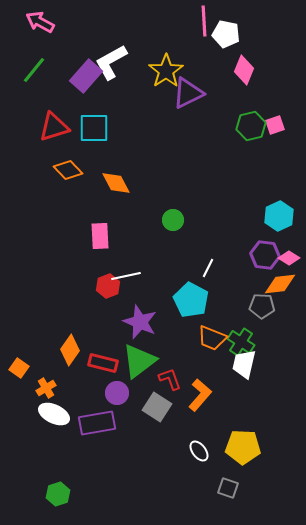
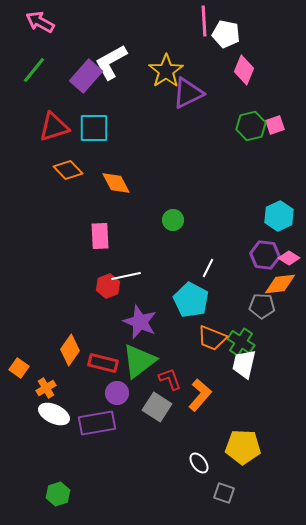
white ellipse at (199, 451): moved 12 px down
gray square at (228, 488): moved 4 px left, 5 px down
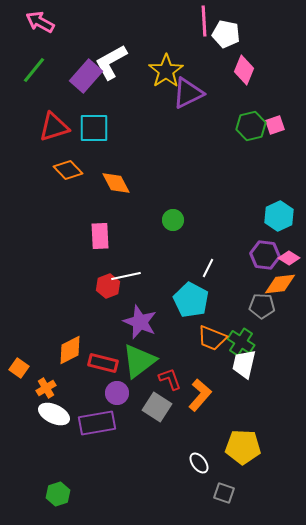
orange diamond at (70, 350): rotated 28 degrees clockwise
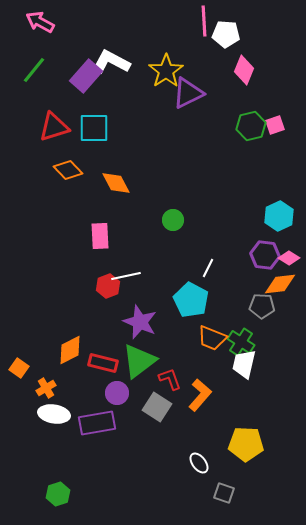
white pentagon at (226, 34): rotated 8 degrees counterclockwise
white L-shape at (111, 62): rotated 57 degrees clockwise
white ellipse at (54, 414): rotated 16 degrees counterclockwise
yellow pentagon at (243, 447): moved 3 px right, 3 px up
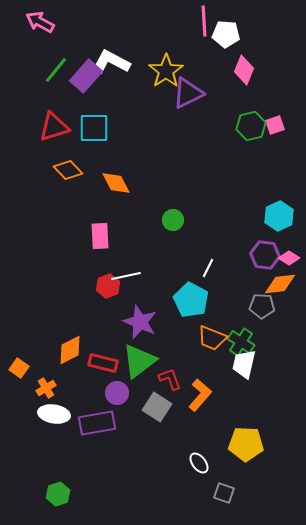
green line at (34, 70): moved 22 px right
